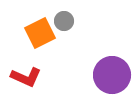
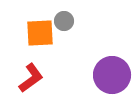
orange square: rotated 24 degrees clockwise
red L-shape: moved 5 px right, 1 px down; rotated 60 degrees counterclockwise
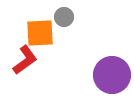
gray circle: moved 4 px up
red L-shape: moved 6 px left, 18 px up
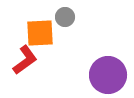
gray circle: moved 1 px right
purple circle: moved 4 px left
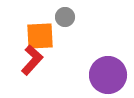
orange square: moved 3 px down
red L-shape: moved 7 px right; rotated 12 degrees counterclockwise
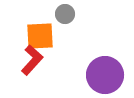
gray circle: moved 3 px up
purple circle: moved 3 px left
